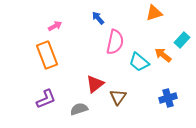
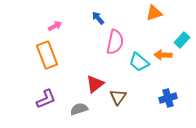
orange arrow: rotated 36 degrees counterclockwise
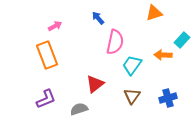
cyan trapezoid: moved 7 px left, 3 px down; rotated 85 degrees clockwise
brown triangle: moved 14 px right, 1 px up
